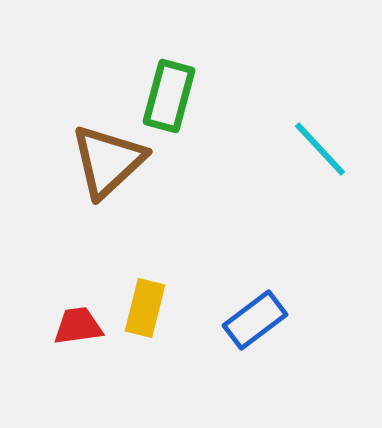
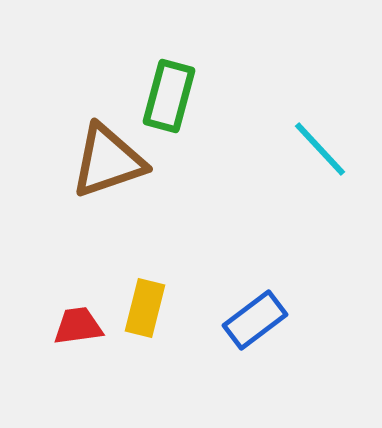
brown triangle: rotated 24 degrees clockwise
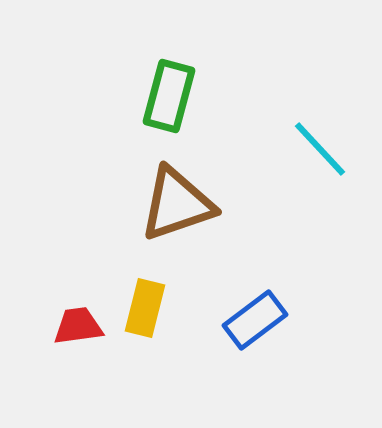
brown triangle: moved 69 px right, 43 px down
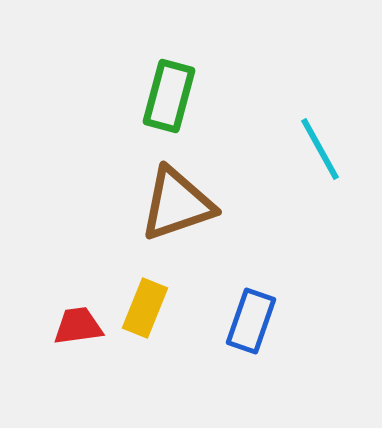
cyan line: rotated 14 degrees clockwise
yellow rectangle: rotated 8 degrees clockwise
blue rectangle: moved 4 px left, 1 px down; rotated 34 degrees counterclockwise
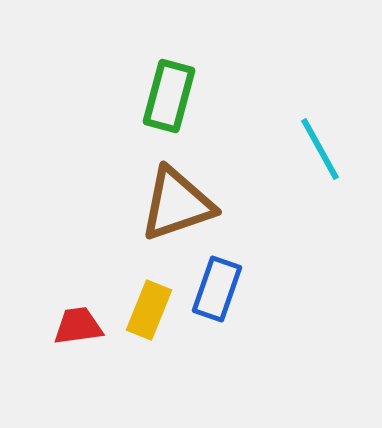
yellow rectangle: moved 4 px right, 2 px down
blue rectangle: moved 34 px left, 32 px up
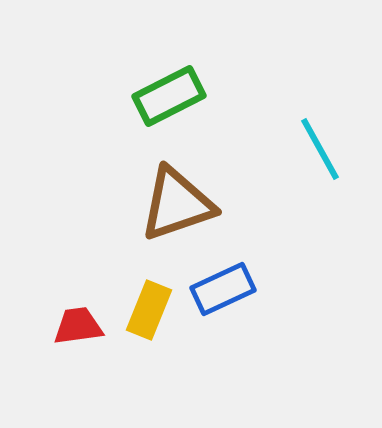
green rectangle: rotated 48 degrees clockwise
blue rectangle: moved 6 px right; rotated 46 degrees clockwise
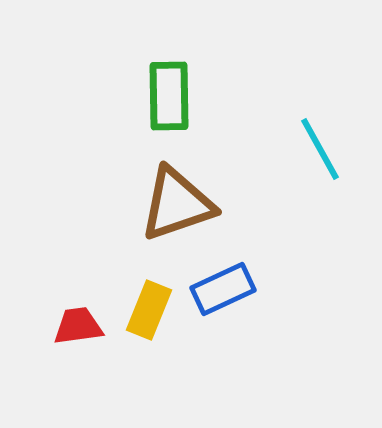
green rectangle: rotated 64 degrees counterclockwise
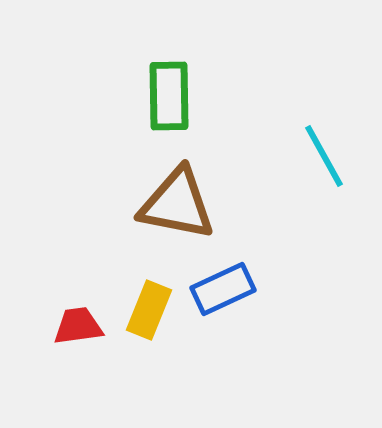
cyan line: moved 4 px right, 7 px down
brown triangle: rotated 30 degrees clockwise
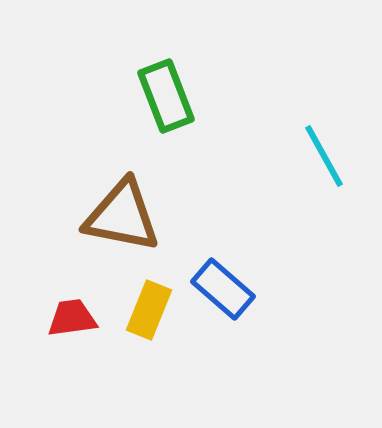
green rectangle: moved 3 px left; rotated 20 degrees counterclockwise
brown triangle: moved 55 px left, 12 px down
blue rectangle: rotated 66 degrees clockwise
red trapezoid: moved 6 px left, 8 px up
